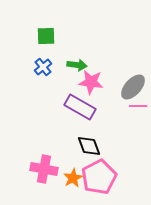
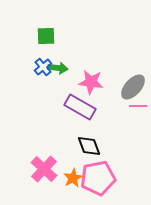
green arrow: moved 19 px left, 3 px down
pink cross: rotated 32 degrees clockwise
pink pentagon: moved 1 px left, 1 px down; rotated 16 degrees clockwise
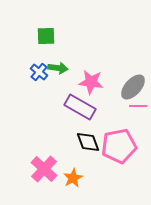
blue cross: moved 4 px left, 5 px down; rotated 12 degrees counterclockwise
black diamond: moved 1 px left, 4 px up
pink pentagon: moved 21 px right, 32 px up
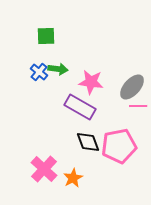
green arrow: moved 1 px down
gray ellipse: moved 1 px left
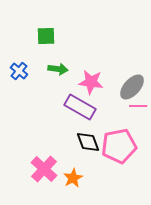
blue cross: moved 20 px left, 1 px up
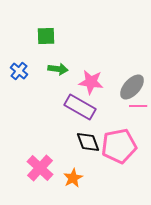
pink cross: moved 4 px left, 1 px up
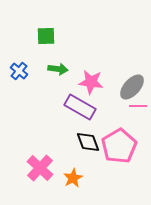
pink pentagon: rotated 20 degrees counterclockwise
